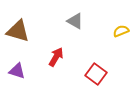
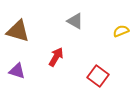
red square: moved 2 px right, 2 px down
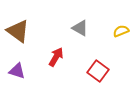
gray triangle: moved 5 px right, 7 px down
brown triangle: rotated 20 degrees clockwise
red square: moved 5 px up
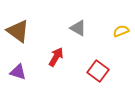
gray triangle: moved 2 px left
purple triangle: moved 1 px right, 1 px down
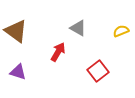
brown triangle: moved 2 px left
red arrow: moved 2 px right, 5 px up
red square: rotated 15 degrees clockwise
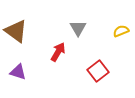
gray triangle: rotated 30 degrees clockwise
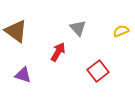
gray triangle: rotated 12 degrees counterclockwise
purple triangle: moved 5 px right, 3 px down
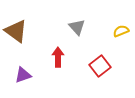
gray triangle: moved 1 px left, 1 px up
red arrow: moved 5 px down; rotated 30 degrees counterclockwise
red square: moved 2 px right, 5 px up
purple triangle: rotated 36 degrees counterclockwise
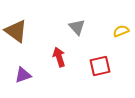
red arrow: moved 1 px right; rotated 18 degrees counterclockwise
red square: rotated 25 degrees clockwise
